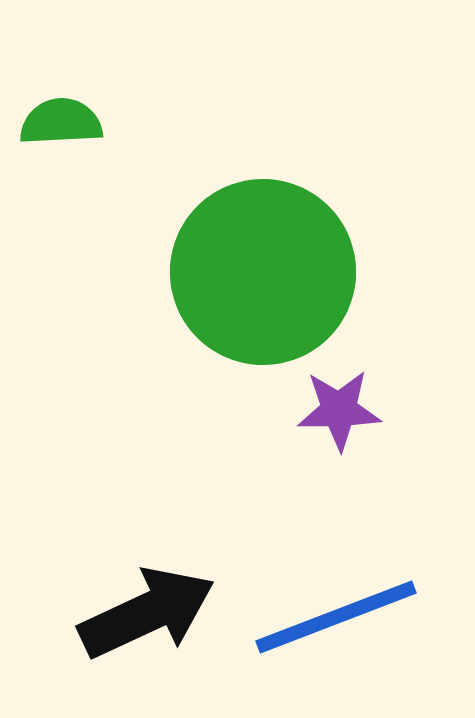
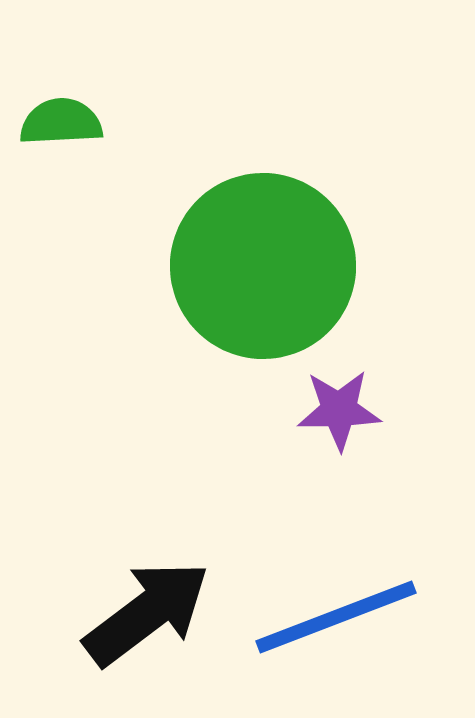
green circle: moved 6 px up
black arrow: rotated 12 degrees counterclockwise
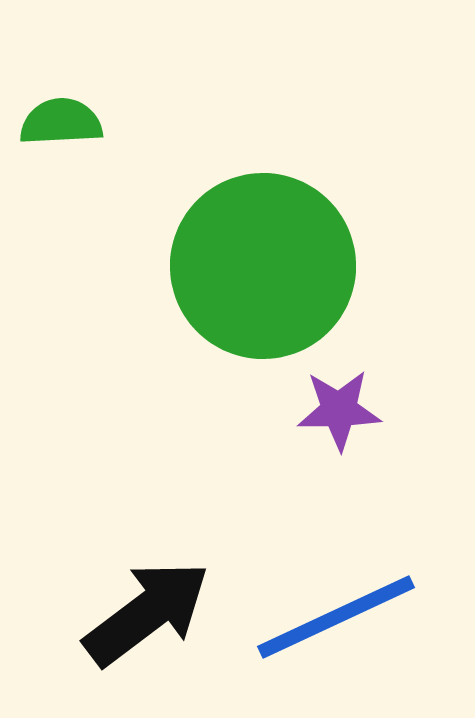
blue line: rotated 4 degrees counterclockwise
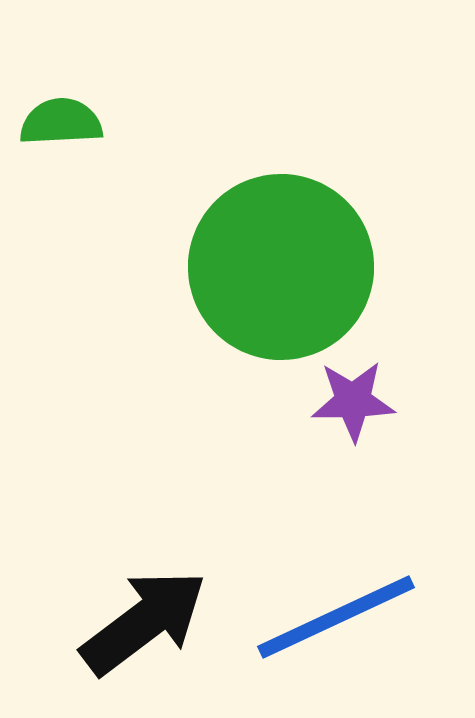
green circle: moved 18 px right, 1 px down
purple star: moved 14 px right, 9 px up
black arrow: moved 3 px left, 9 px down
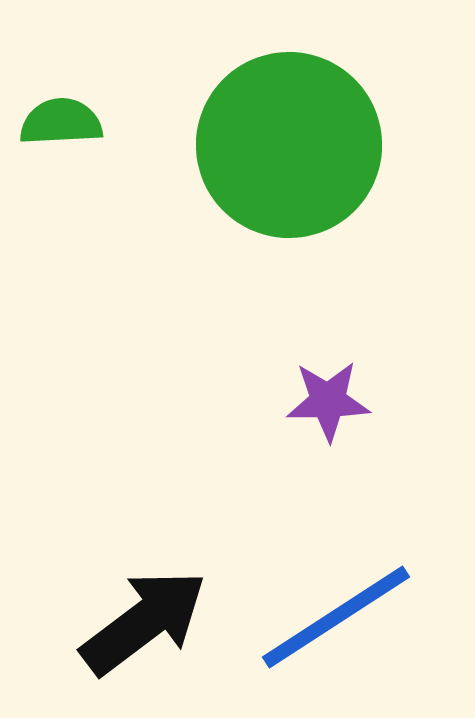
green circle: moved 8 px right, 122 px up
purple star: moved 25 px left
blue line: rotated 8 degrees counterclockwise
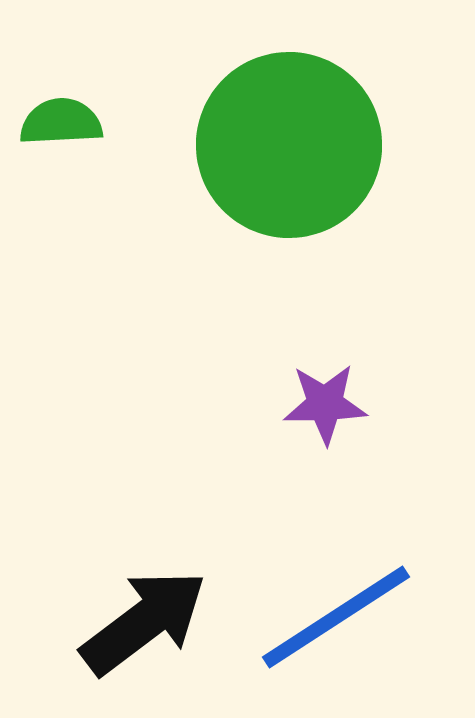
purple star: moved 3 px left, 3 px down
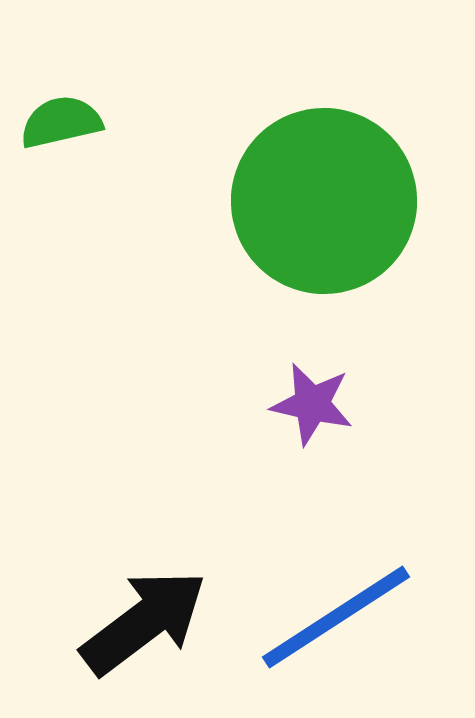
green semicircle: rotated 10 degrees counterclockwise
green circle: moved 35 px right, 56 px down
purple star: moved 13 px left; rotated 14 degrees clockwise
